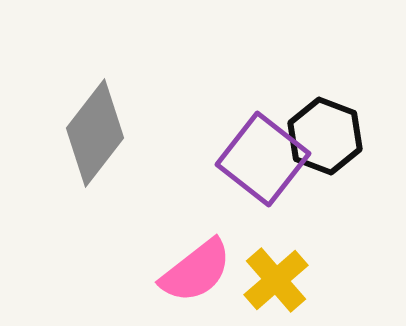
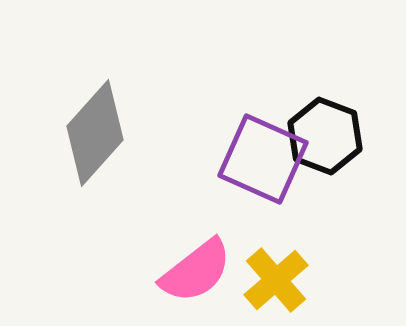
gray diamond: rotated 4 degrees clockwise
purple square: rotated 14 degrees counterclockwise
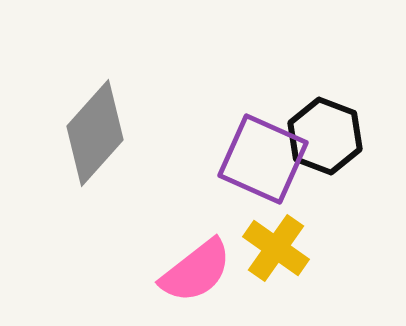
yellow cross: moved 32 px up; rotated 14 degrees counterclockwise
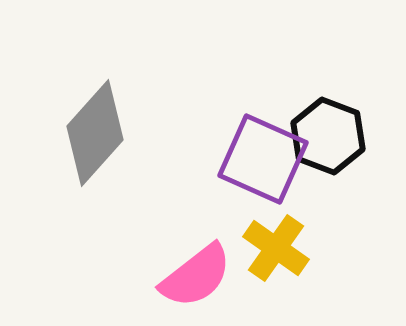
black hexagon: moved 3 px right
pink semicircle: moved 5 px down
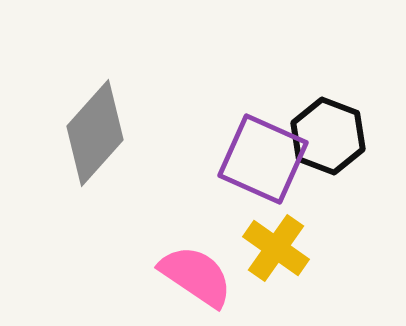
pink semicircle: rotated 108 degrees counterclockwise
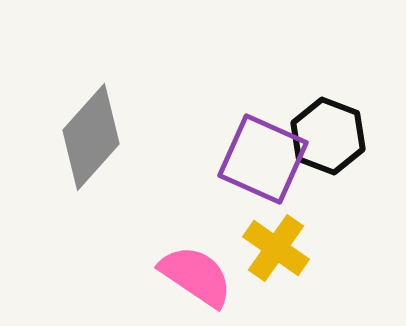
gray diamond: moved 4 px left, 4 px down
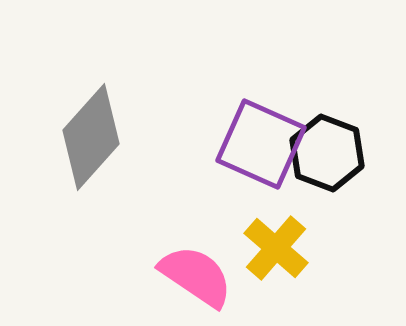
black hexagon: moved 1 px left, 17 px down
purple square: moved 2 px left, 15 px up
yellow cross: rotated 6 degrees clockwise
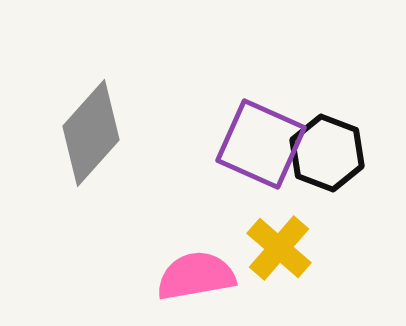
gray diamond: moved 4 px up
yellow cross: moved 3 px right
pink semicircle: rotated 44 degrees counterclockwise
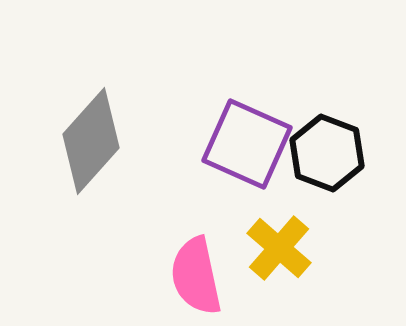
gray diamond: moved 8 px down
purple square: moved 14 px left
pink semicircle: rotated 92 degrees counterclockwise
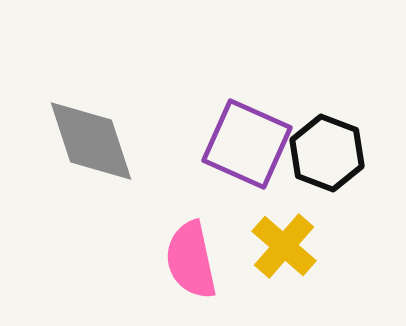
gray diamond: rotated 60 degrees counterclockwise
yellow cross: moved 5 px right, 2 px up
pink semicircle: moved 5 px left, 16 px up
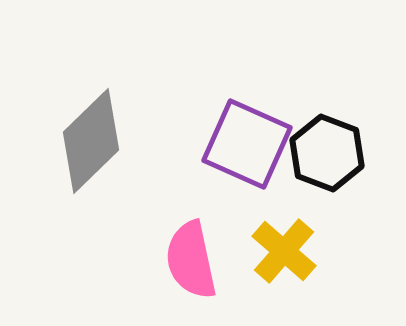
gray diamond: rotated 64 degrees clockwise
yellow cross: moved 5 px down
